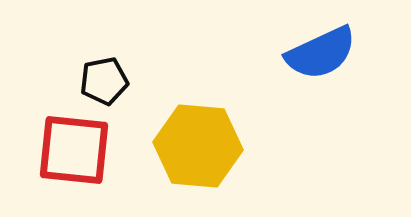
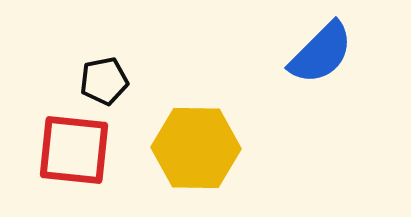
blue semicircle: rotated 20 degrees counterclockwise
yellow hexagon: moved 2 px left, 2 px down; rotated 4 degrees counterclockwise
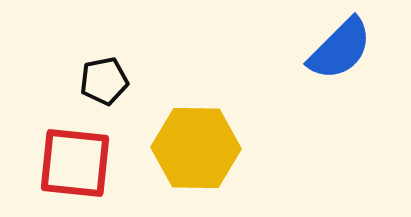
blue semicircle: moved 19 px right, 4 px up
red square: moved 1 px right, 13 px down
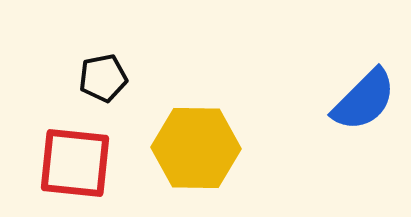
blue semicircle: moved 24 px right, 51 px down
black pentagon: moved 1 px left, 3 px up
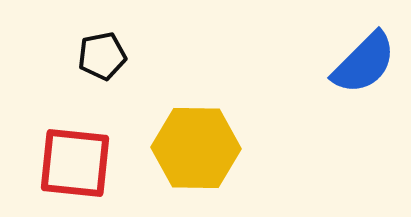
black pentagon: moved 1 px left, 22 px up
blue semicircle: moved 37 px up
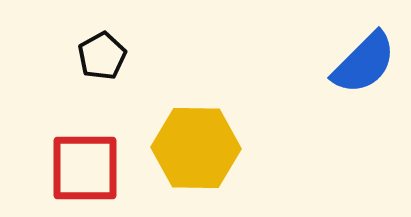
black pentagon: rotated 18 degrees counterclockwise
red square: moved 10 px right, 5 px down; rotated 6 degrees counterclockwise
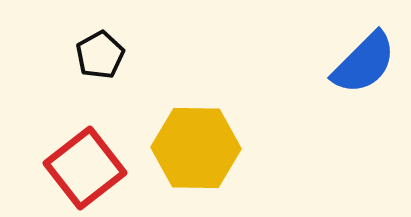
black pentagon: moved 2 px left, 1 px up
red square: rotated 38 degrees counterclockwise
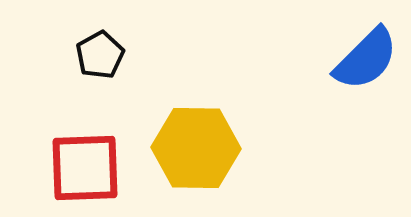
blue semicircle: moved 2 px right, 4 px up
red square: rotated 36 degrees clockwise
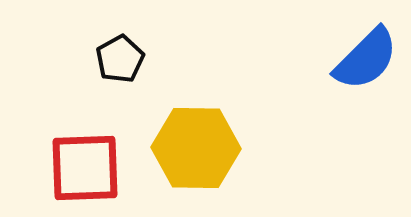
black pentagon: moved 20 px right, 4 px down
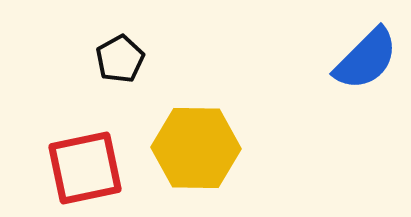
red square: rotated 10 degrees counterclockwise
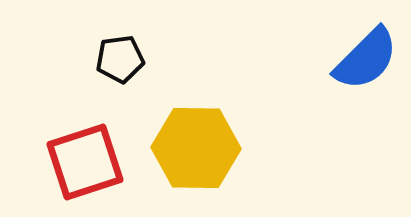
black pentagon: rotated 21 degrees clockwise
red square: moved 6 px up; rotated 6 degrees counterclockwise
